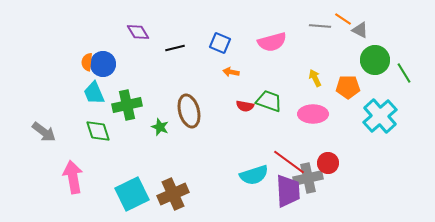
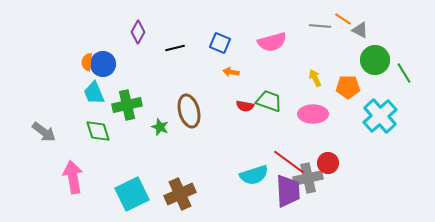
purple diamond: rotated 60 degrees clockwise
brown cross: moved 7 px right
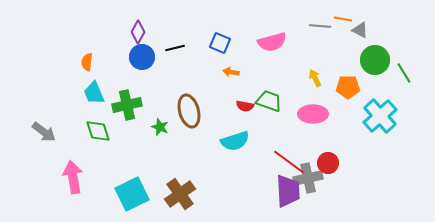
orange line: rotated 24 degrees counterclockwise
blue circle: moved 39 px right, 7 px up
cyan semicircle: moved 19 px left, 34 px up
brown cross: rotated 12 degrees counterclockwise
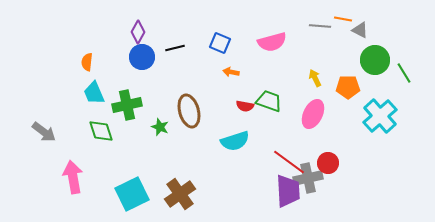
pink ellipse: rotated 64 degrees counterclockwise
green diamond: moved 3 px right
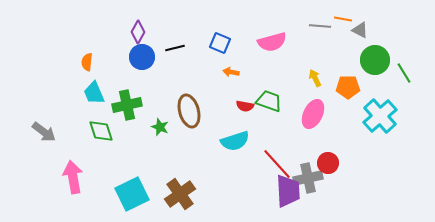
red line: moved 12 px left, 2 px down; rotated 12 degrees clockwise
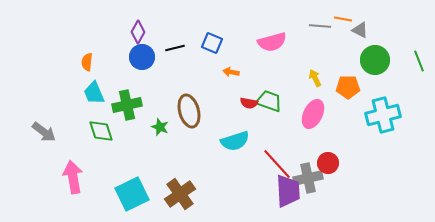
blue square: moved 8 px left
green line: moved 15 px right, 12 px up; rotated 10 degrees clockwise
red semicircle: moved 4 px right, 3 px up
cyan cross: moved 3 px right, 1 px up; rotated 28 degrees clockwise
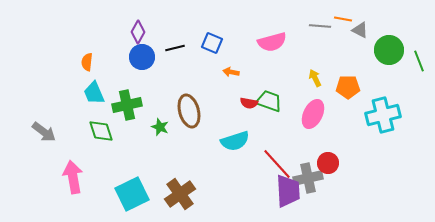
green circle: moved 14 px right, 10 px up
